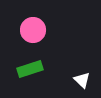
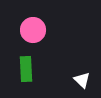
green rectangle: moved 4 px left; rotated 75 degrees counterclockwise
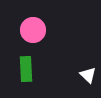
white triangle: moved 6 px right, 5 px up
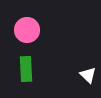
pink circle: moved 6 px left
